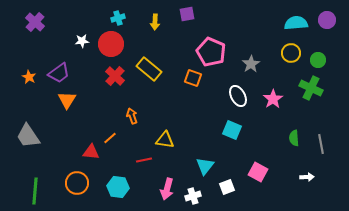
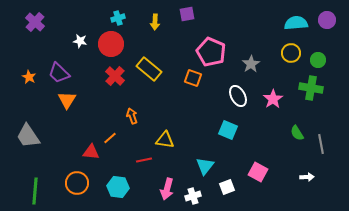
white star: moved 2 px left; rotated 16 degrees clockwise
purple trapezoid: rotated 80 degrees clockwise
green cross: rotated 15 degrees counterclockwise
cyan square: moved 4 px left
green semicircle: moved 3 px right, 5 px up; rotated 28 degrees counterclockwise
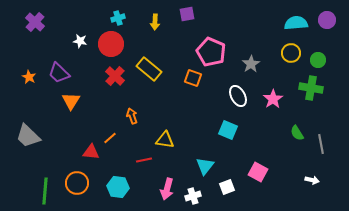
orange triangle: moved 4 px right, 1 px down
gray trapezoid: rotated 12 degrees counterclockwise
white arrow: moved 5 px right, 3 px down; rotated 16 degrees clockwise
green line: moved 10 px right
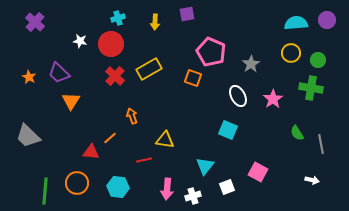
yellow rectangle: rotated 70 degrees counterclockwise
pink arrow: rotated 10 degrees counterclockwise
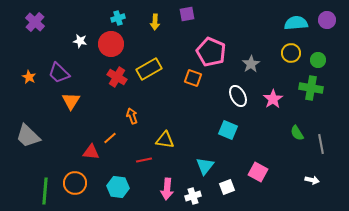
red cross: moved 2 px right, 1 px down; rotated 12 degrees counterclockwise
orange circle: moved 2 px left
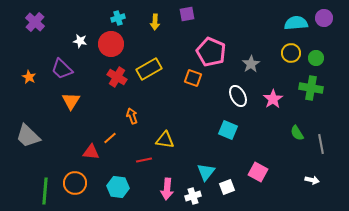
purple circle: moved 3 px left, 2 px up
green circle: moved 2 px left, 2 px up
purple trapezoid: moved 3 px right, 4 px up
cyan triangle: moved 1 px right, 6 px down
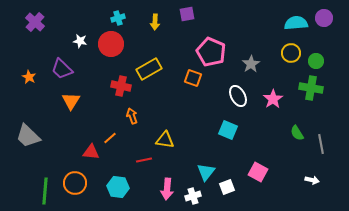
green circle: moved 3 px down
red cross: moved 4 px right, 9 px down; rotated 18 degrees counterclockwise
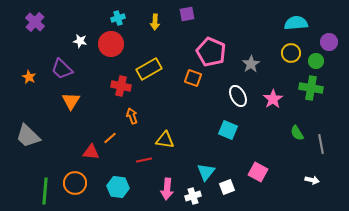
purple circle: moved 5 px right, 24 px down
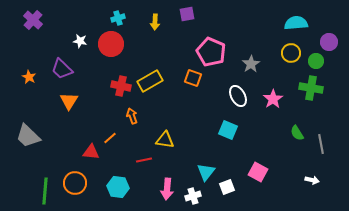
purple cross: moved 2 px left, 2 px up
yellow rectangle: moved 1 px right, 12 px down
orange triangle: moved 2 px left
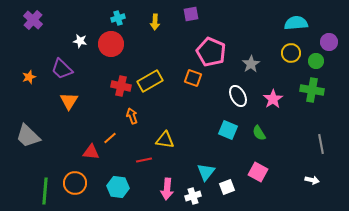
purple square: moved 4 px right
orange star: rotated 24 degrees clockwise
green cross: moved 1 px right, 2 px down
green semicircle: moved 38 px left
